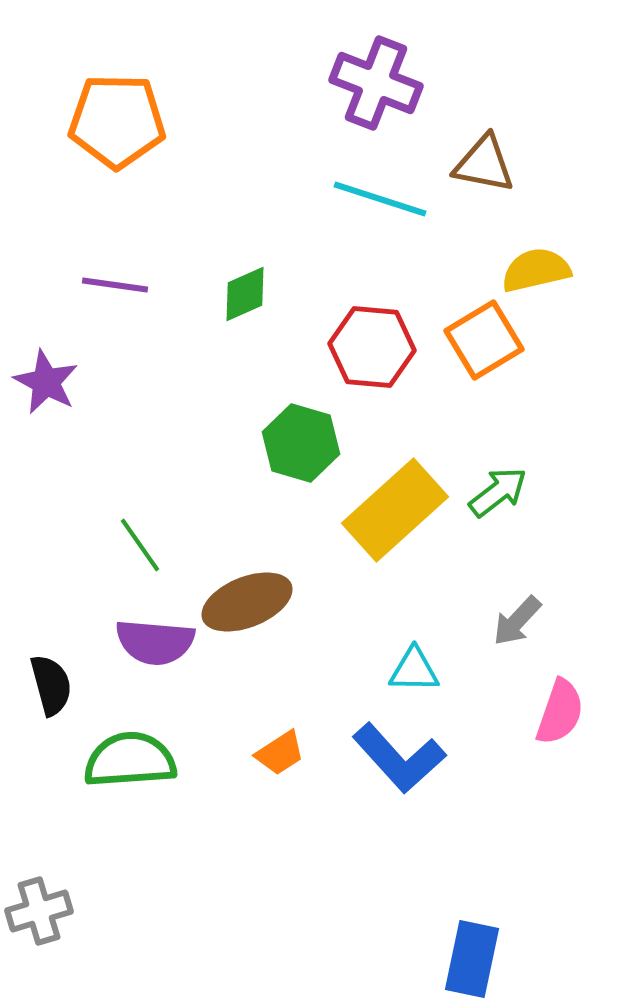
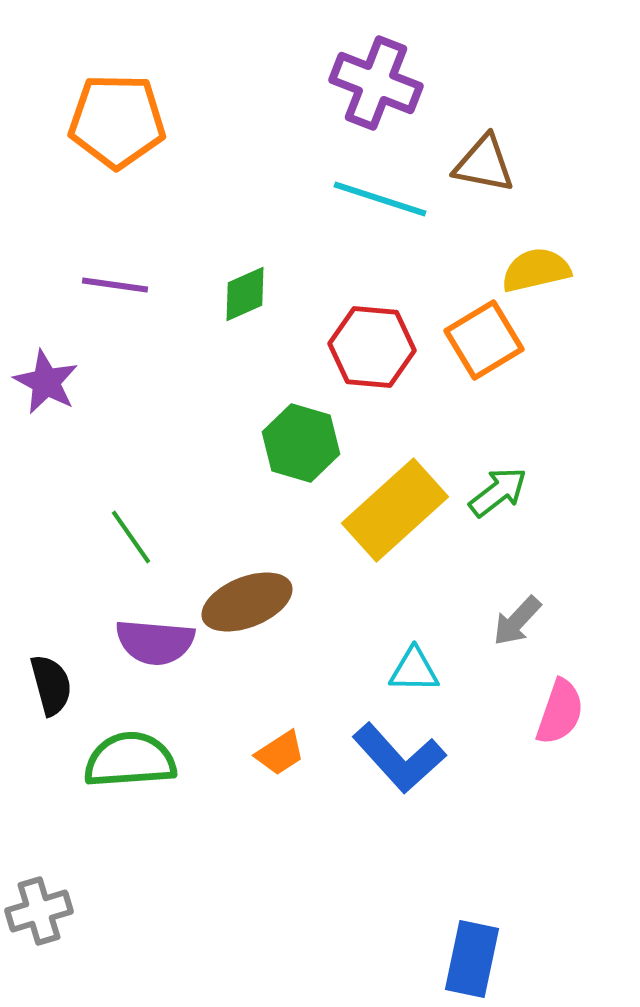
green line: moved 9 px left, 8 px up
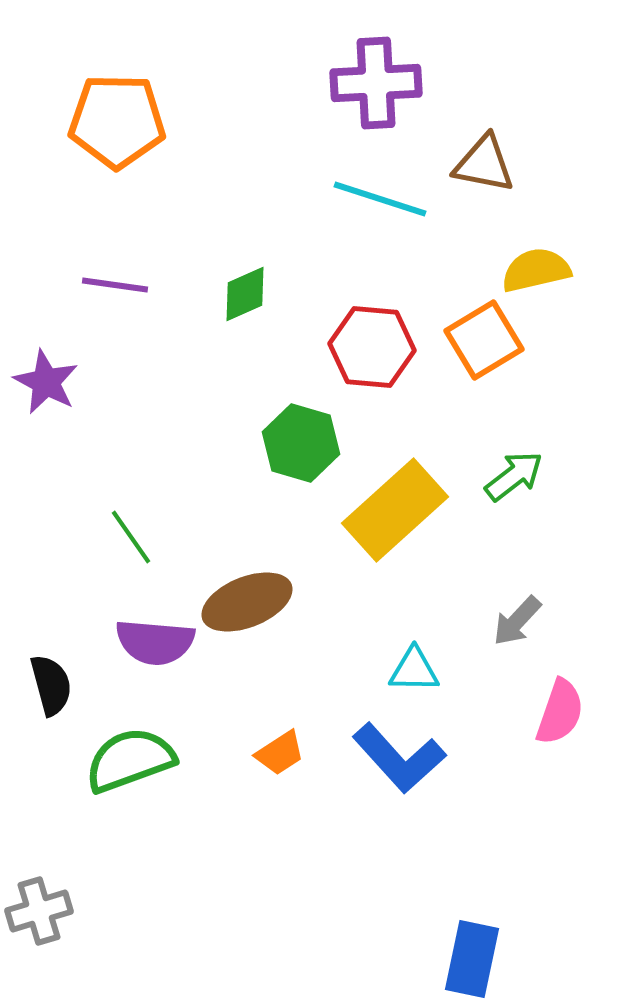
purple cross: rotated 24 degrees counterclockwise
green arrow: moved 16 px right, 16 px up
green semicircle: rotated 16 degrees counterclockwise
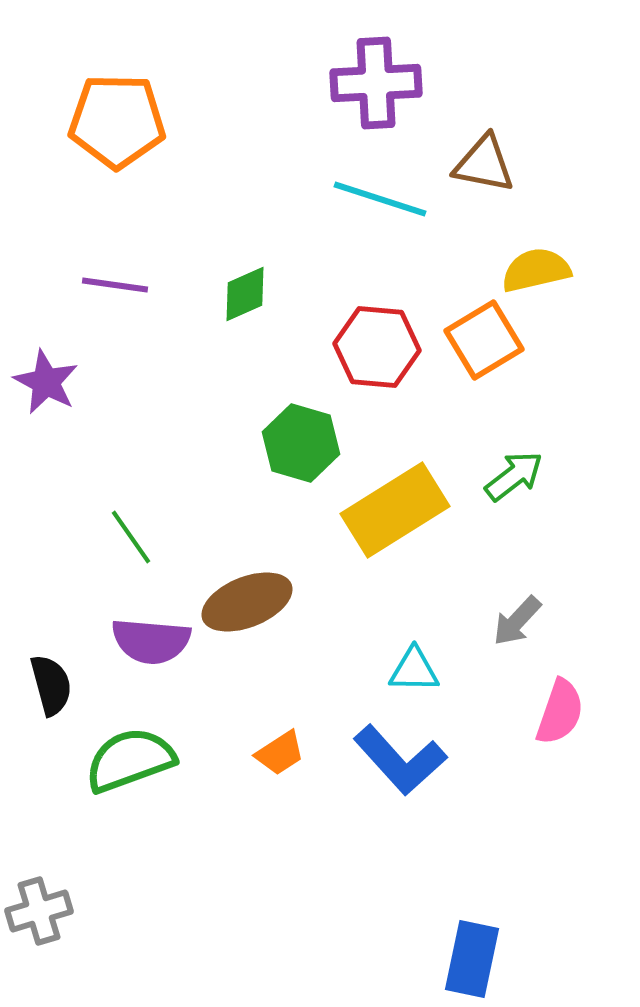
red hexagon: moved 5 px right
yellow rectangle: rotated 10 degrees clockwise
purple semicircle: moved 4 px left, 1 px up
blue L-shape: moved 1 px right, 2 px down
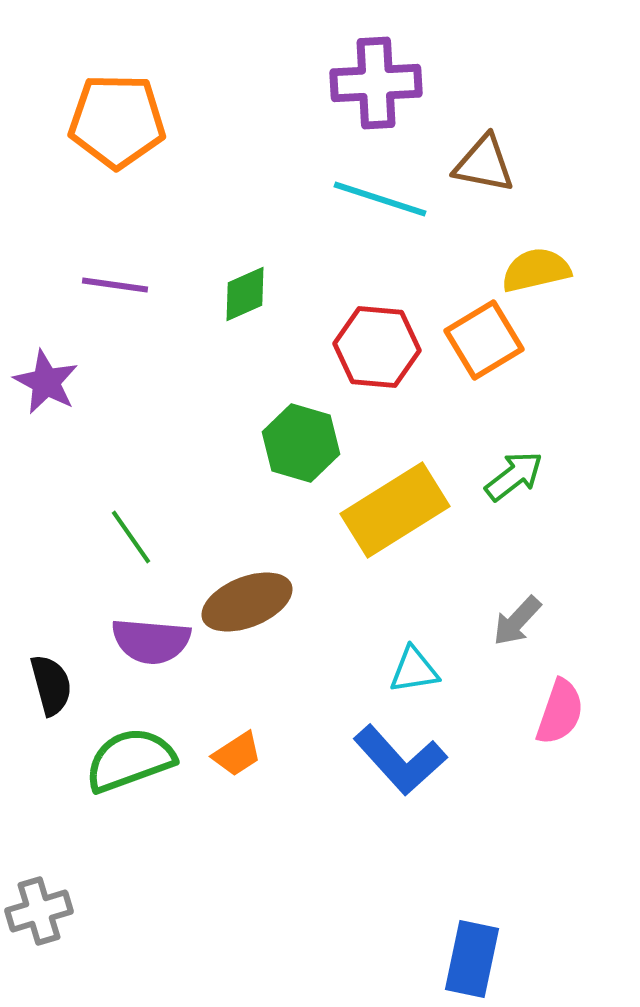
cyan triangle: rotated 10 degrees counterclockwise
orange trapezoid: moved 43 px left, 1 px down
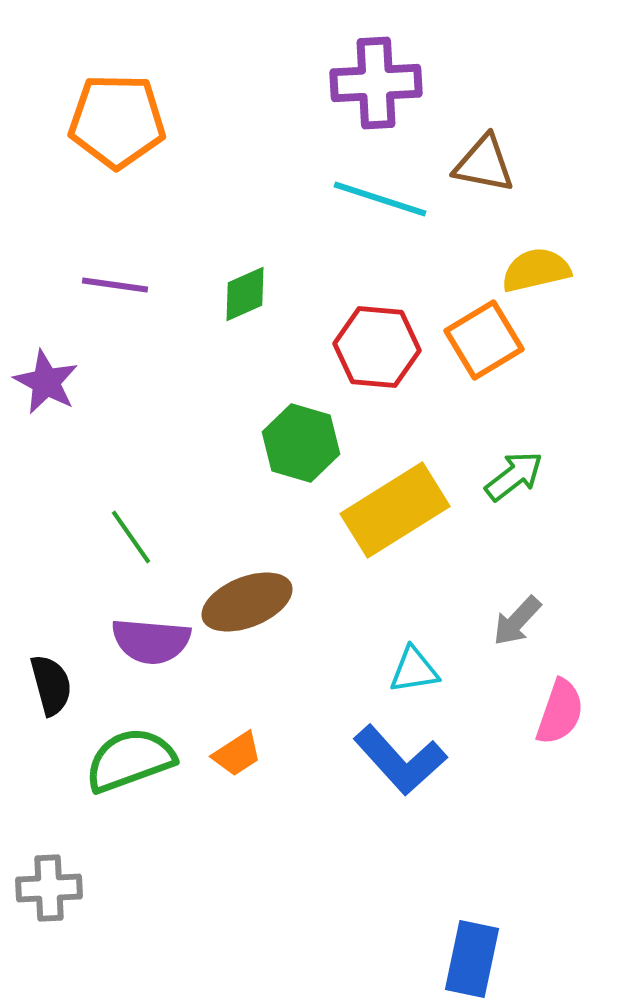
gray cross: moved 10 px right, 23 px up; rotated 14 degrees clockwise
